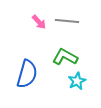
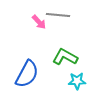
gray line: moved 9 px left, 6 px up
blue semicircle: rotated 12 degrees clockwise
cyan star: rotated 24 degrees clockwise
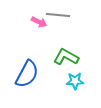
pink arrow: rotated 21 degrees counterclockwise
green L-shape: moved 1 px right
cyan star: moved 2 px left
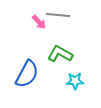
pink arrow: rotated 21 degrees clockwise
green L-shape: moved 6 px left, 3 px up
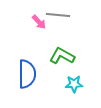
green L-shape: moved 2 px right, 2 px down
blue semicircle: rotated 28 degrees counterclockwise
cyan star: moved 1 px left, 3 px down
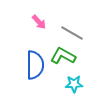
gray line: moved 14 px right, 18 px down; rotated 25 degrees clockwise
green L-shape: moved 1 px right
blue semicircle: moved 8 px right, 9 px up
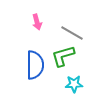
pink arrow: moved 2 px left; rotated 28 degrees clockwise
green L-shape: rotated 45 degrees counterclockwise
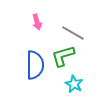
gray line: moved 1 px right
cyan star: rotated 30 degrees clockwise
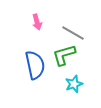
green L-shape: moved 1 px right, 1 px up
blue semicircle: rotated 12 degrees counterclockwise
cyan star: rotated 24 degrees clockwise
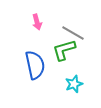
green L-shape: moved 5 px up
